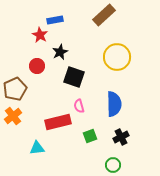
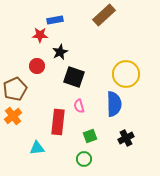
red star: rotated 28 degrees counterclockwise
yellow circle: moved 9 px right, 17 px down
red rectangle: rotated 70 degrees counterclockwise
black cross: moved 5 px right, 1 px down
green circle: moved 29 px left, 6 px up
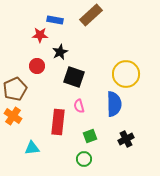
brown rectangle: moved 13 px left
blue rectangle: rotated 21 degrees clockwise
orange cross: rotated 18 degrees counterclockwise
black cross: moved 1 px down
cyan triangle: moved 5 px left
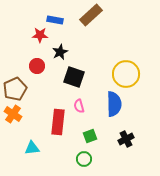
orange cross: moved 2 px up
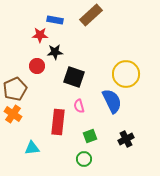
black star: moved 5 px left; rotated 21 degrees clockwise
blue semicircle: moved 2 px left, 3 px up; rotated 25 degrees counterclockwise
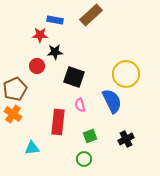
pink semicircle: moved 1 px right, 1 px up
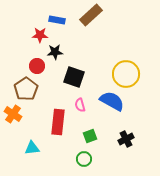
blue rectangle: moved 2 px right
brown pentagon: moved 11 px right; rotated 10 degrees counterclockwise
blue semicircle: rotated 35 degrees counterclockwise
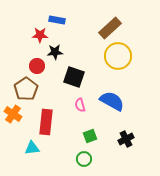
brown rectangle: moved 19 px right, 13 px down
yellow circle: moved 8 px left, 18 px up
red rectangle: moved 12 px left
